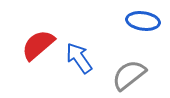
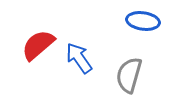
gray semicircle: rotated 36 degrees counterclockwise
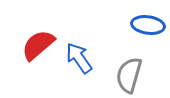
blue ellipse: moved 5 px right, 4 px down
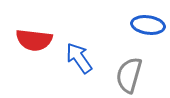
red semicircle: moved 4 px left, 5 px up; rotated 132 degrees counterclockwise
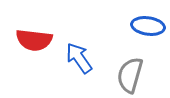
blue ellipse: moved 1 px down
gray semicircle: moved 1 px right
